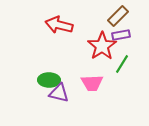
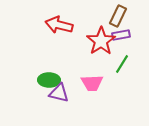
brown rectangle: rotated 20 degrees counterclockwise
red star: moved 1 px left, 5 px up
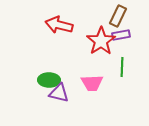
green line: moved 3 px down; rotated 30 degrees counterclockwise
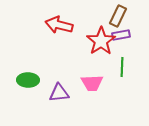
green ellipse: moved 21 px left
purple triangle: rotated 20 degrees counterclockwise
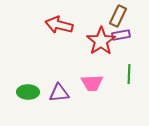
green line: moved 7 px right, 7 px down
green ellipse: moved 12 px down
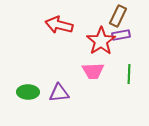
pink trapezoid: moved 1 px right, 12 px up
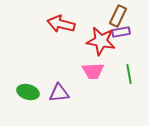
red arrow: moved 2 px right, 1 px up
purple rectangle: moved 3 px up
red star: rotated 28 degrees counterclockwise
green line: rotated 12 degrees counterclockwise
green ellipse: rotated 15 degrees clockwise
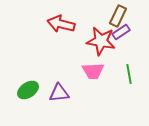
purple rectangle: rotated 24 degrees counterclockwise
green ellipse: moved 2 px up; rotated 50 degrees counterclockwise
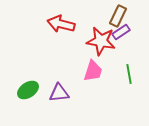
pink trapezoid: rotated 70 degrees counterclockwise
